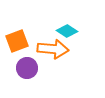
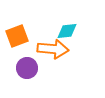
cyan diamond: rotated 40 degrees counterclockwise
orange square: moved 5 px up
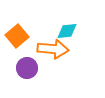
orange square: rotated 20 degrees counterclockwise
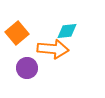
orange square: moved 3 px up
